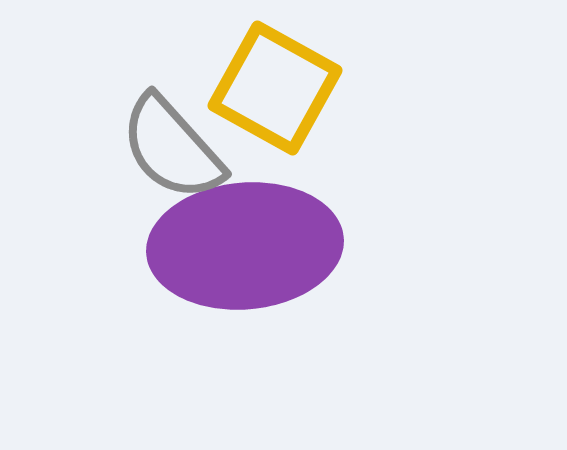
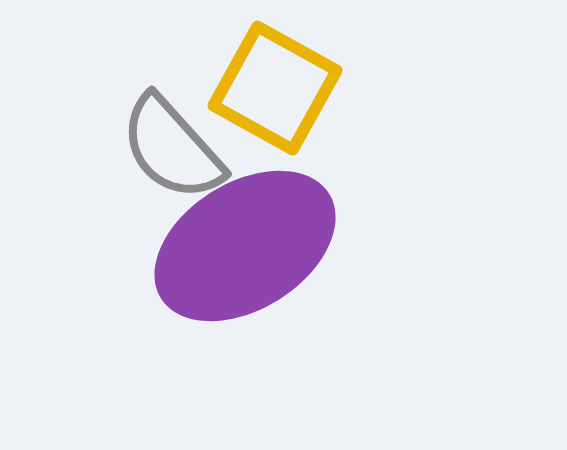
purple ellipse: rotated 27 degrees counterclockwise
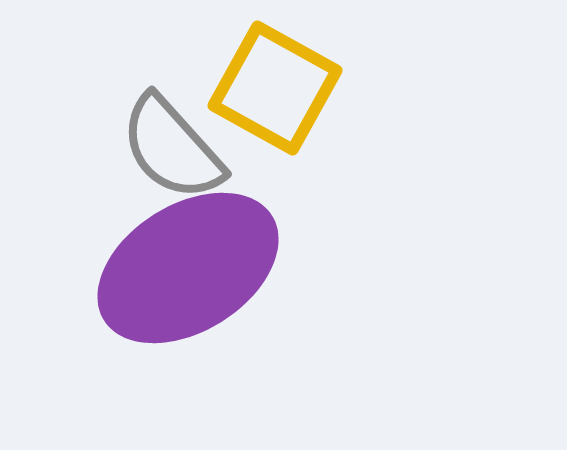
purple ellipse: moved 57 px left, 22 px down
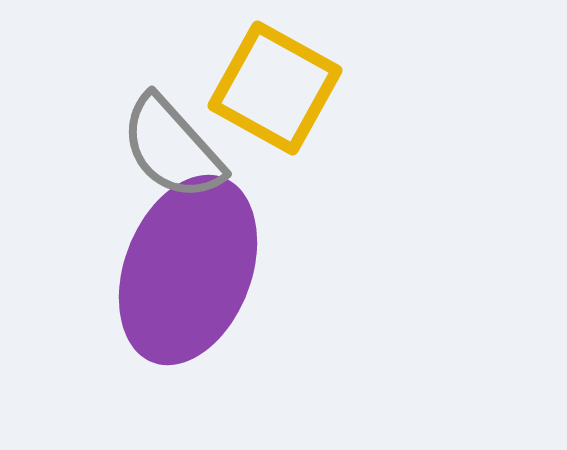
purple ellipse: moved 2 px down; rotated 37 degrees counterclockwise
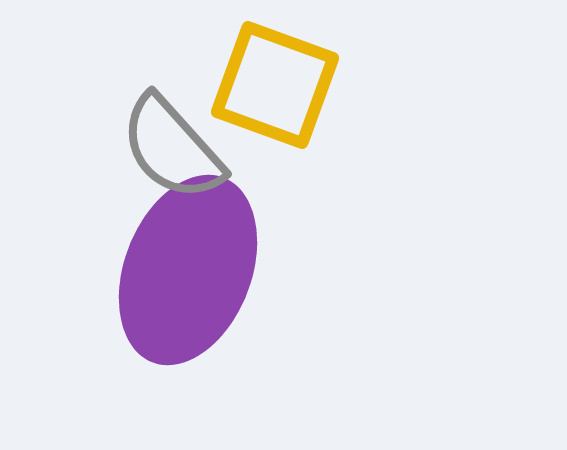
yellow square: moved 3 px up; rotated 9 degrees counterclockwise
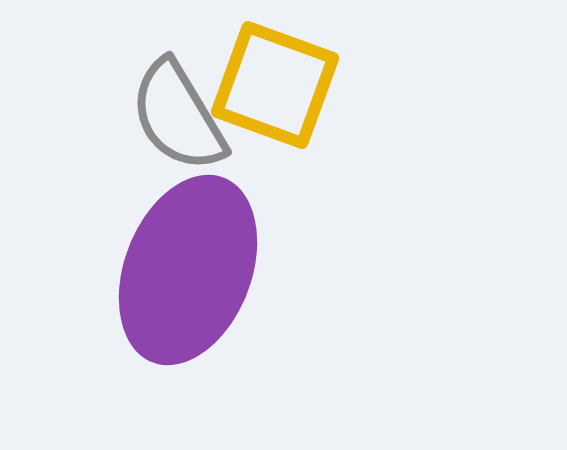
gray semicircle: moved 6 px right, 32 px up; rotated 11 degrees clockwise
